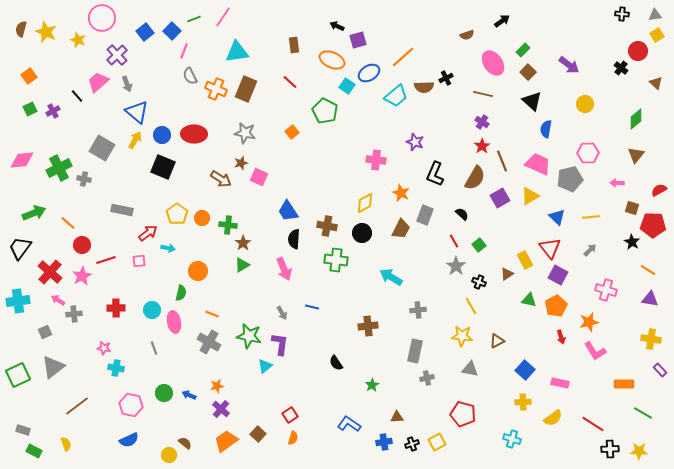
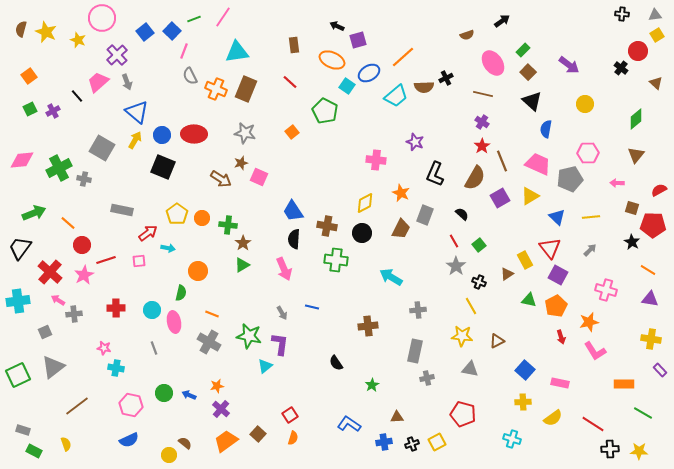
gray arrow at (127, 84): moved 2 px up
blue trapezoid at (288, 211): moved 5 px right
pink star at (82, 276): moved 2 px right, 1 px up
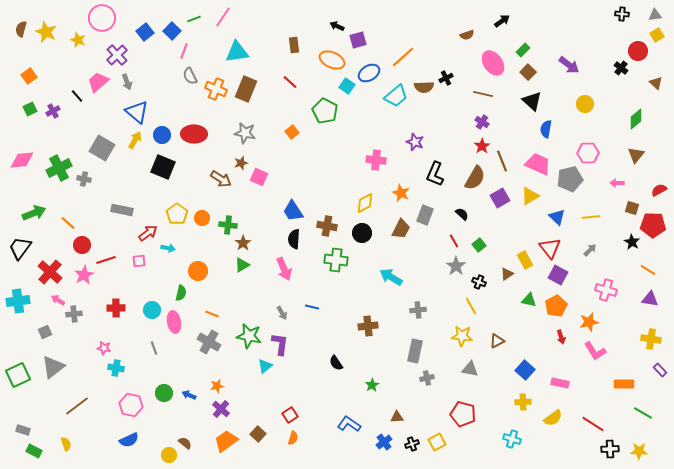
blue cross at (384, 442): rotated 28 degrees counterclockwise
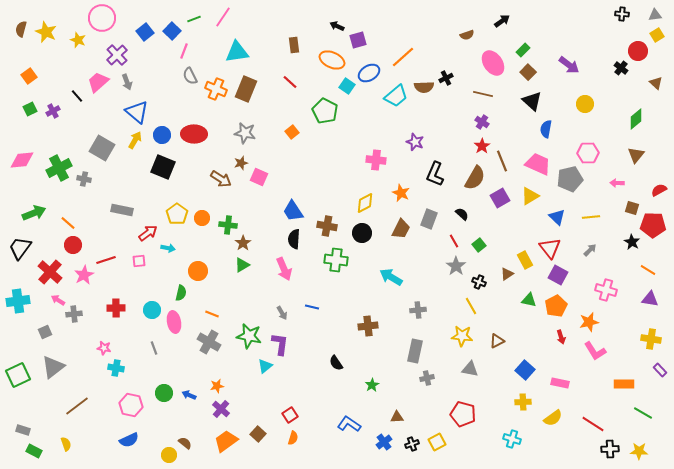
gray rectangle at (425, 215): moved 4 px right, 4 px down
red circle at (82, 245): moved 9 px left
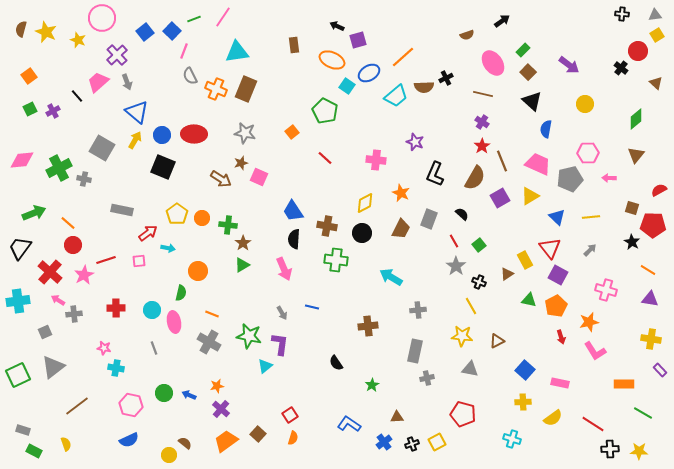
red line at (290, 82): moved 35 px right, 76 px down
pink arrow at (617, 183): moved 8 px left, 5 px up
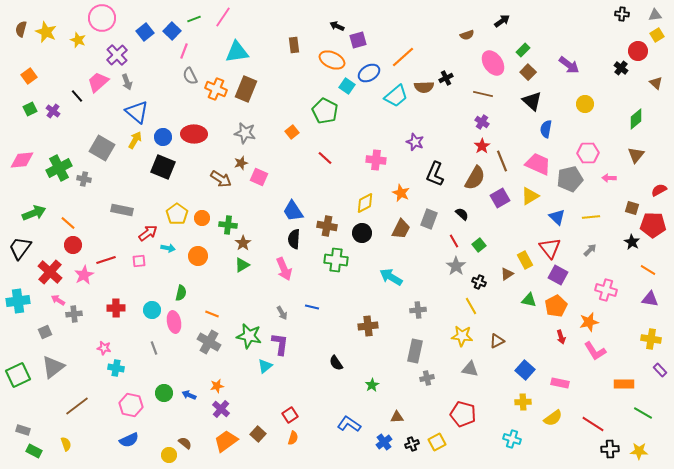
purple cross at (53, 111): rotated 24 degrees counterclockwise
blue circle at (162, 135): moved 1 px right, 2 px down
orange circle at (198, 271): moved 15 px up
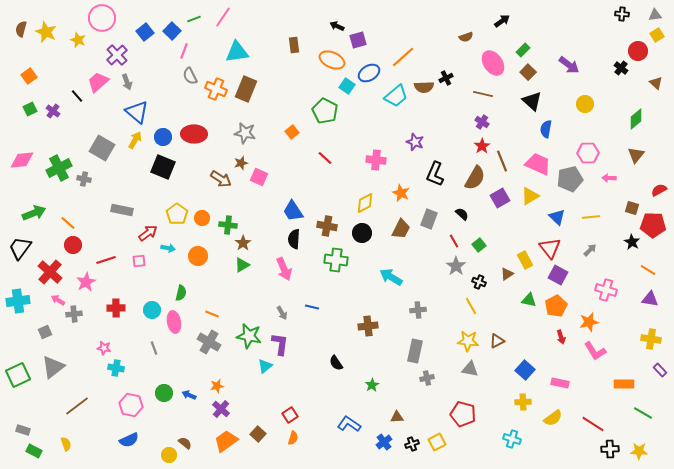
brown semicircle at (467, 35): moved 1 px left, 2 px down
pink star at (84, 275): moved 2 px right, 7 px down
yellow star at (462, 336): moved 6 px right, 5 px down
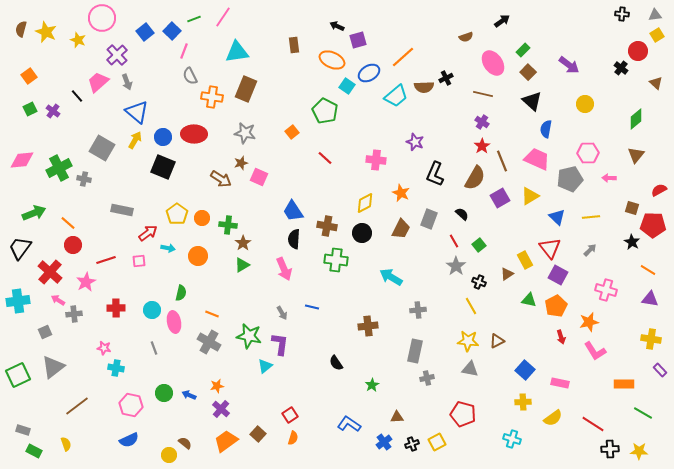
orange cross at (216, 89): moved 4 px left, 8 px down; rotated 15 degrees counterclockwise
pink trapezoid at (538, 164): moved 1 px left, 5 px up
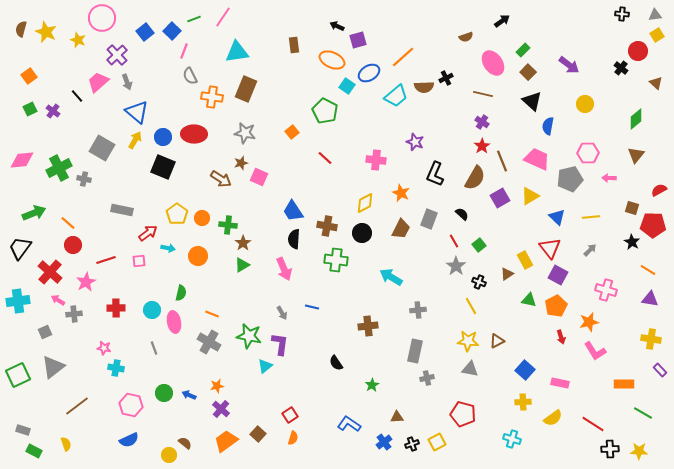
blue semicircle at (546, 129): moved 2 px right, 3 px up
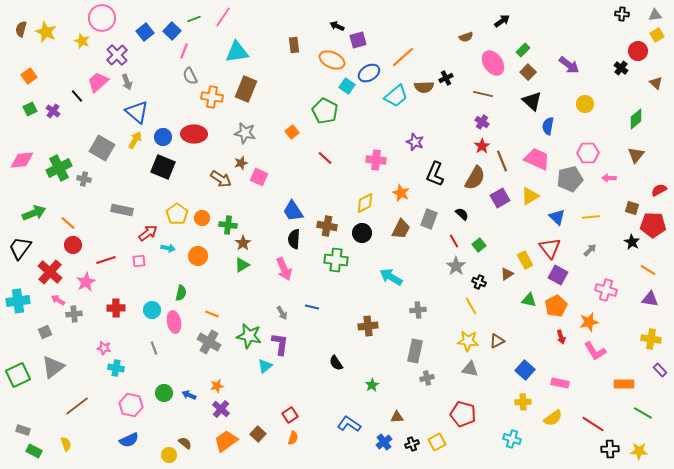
yellow star at (78, 40): moved 4 px right, 1 px down
